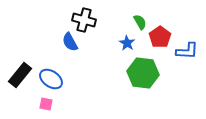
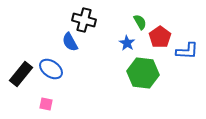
black rectangle: moved 1 px right, 1 px up
blue ellipse: moved 10 px up
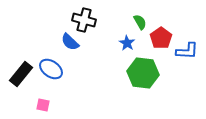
red pentagon: moved 1 px right, 1 px down
blue semicircle: rotated 18 degrees counterclockwise
pink square: moved 3 px left, 1 px down
